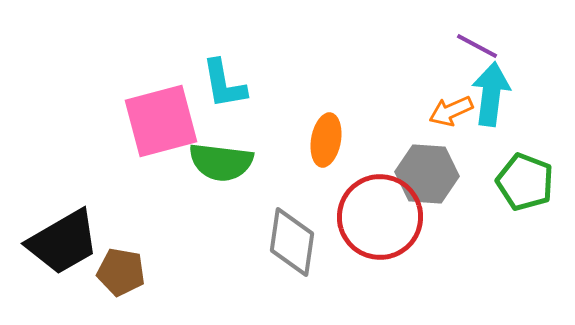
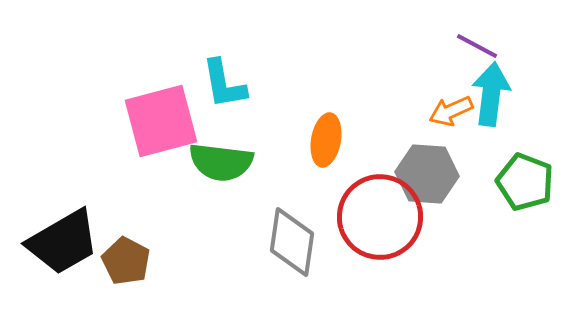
brown pentagon: moved 5 px right, 11 px up; rotated 18 degrees clockwise
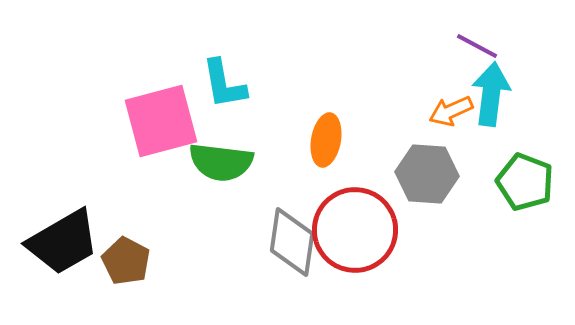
red circle: moved 25 px left, 13 px down
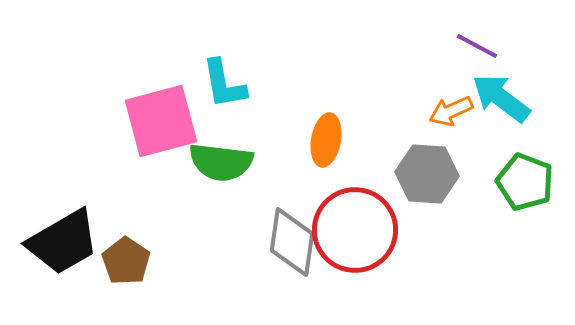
cyan arrow: moved 10 px right, 4 px down; rotated 60 degrees counterclockwise
brown pentagon: rotated 6 degrees clockwise
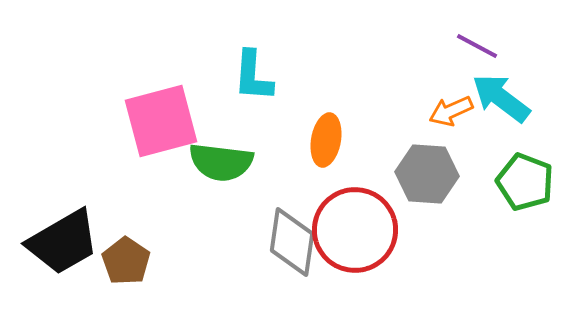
cyan L-shape: moved 29 px right, 8 px up; rotated 14 degrees clockwise
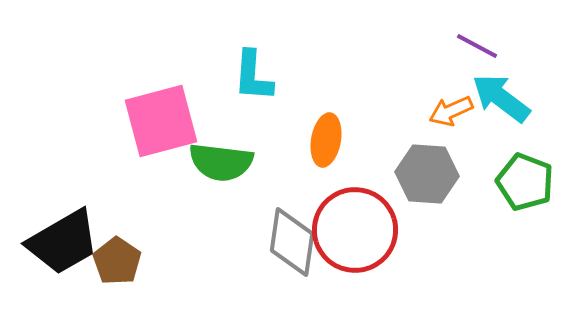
brown pentagon: moved 9 px left
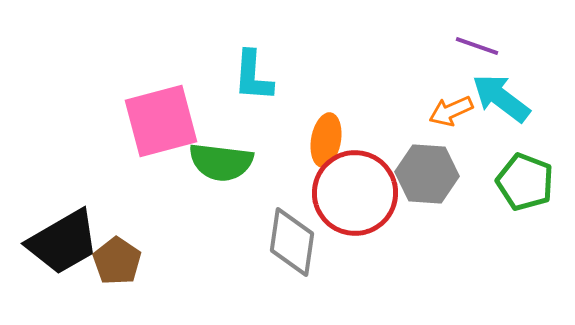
purple line: rotated 9 degrees counterclockwise
red circle: moved 37 px up
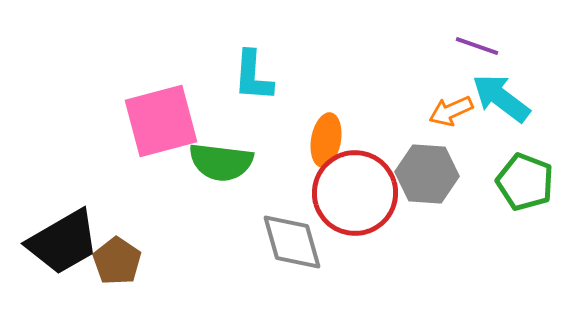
gray diamond: rotated 24 degrees counterclockwise
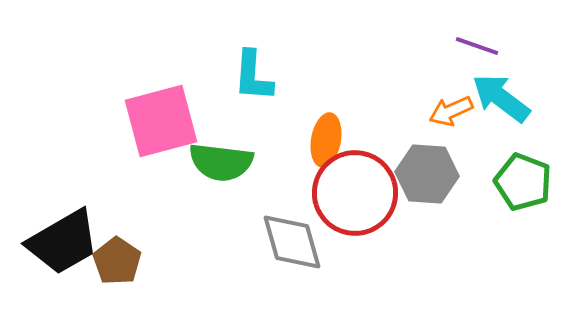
green pentagon: moved 2 px left
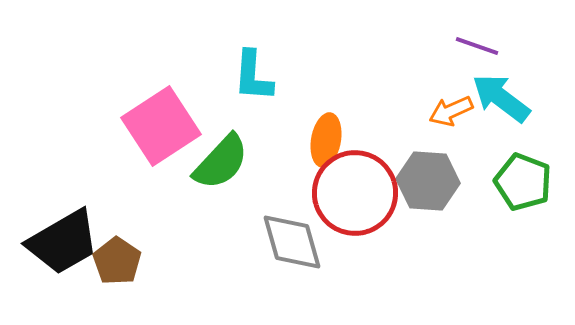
pink square: moved 5 px down; rotated 18 degrees counterclockwise
green semicircle: rotated 54 degrees counterclockwise
gray hexagon: moved 1 px right, 7 px down
